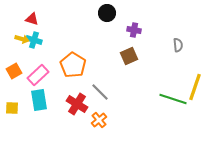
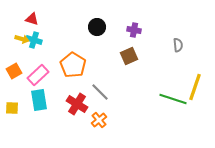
black circle: moved 10 px left, 14 px down
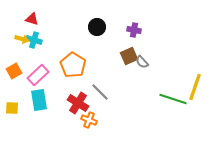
gray semicircle: moved 36 px left, 17 px down; rotated 144 degrees clockwise
red cross: moved 1 px right, 1 px up
orange cross: moved 10 px left; rotated 28 degrees counterclockwise
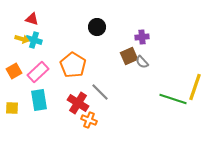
purple cross: moved 8 px right, 7 px down; rotated 16 degrees counterclockwise
pink rectangle: moved 3 px up
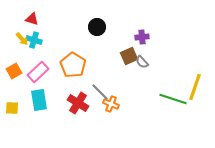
yellow arrow: rotated 32 degrees clockwise
orange cross: moved 22 px right, 16 px up
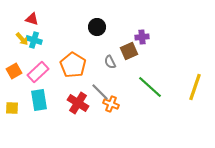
brown square: moved 5 px up
gray semicircle: moved 32 px left; rotated 16 degrees clockwise
green line: moved 23 px left, 12 px up; rotated 24 degrees clockwise
